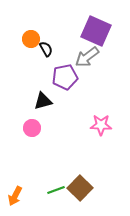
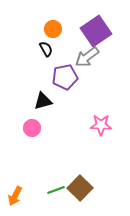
purple square: rotated 32 degrees clockwise
orange circle: moved 22 px right, 10 px up
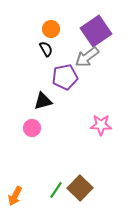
orange circle: moved 2 px left
green line: rotated 36 degrees counterclockwise
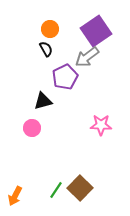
orange circle: moved 1 px left
purple pentagon: rotated 15 degrees counterclockwise
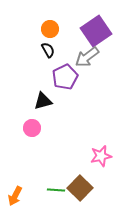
black semicircle: moved 2 px right, 1 px down
pink star: moved 31 px down; rotated 15 degrees counterclockwise
green line: rotated 60 degrees clockwise
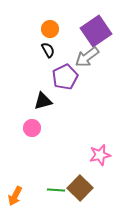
pink star: moved 1 px left, 1 px up
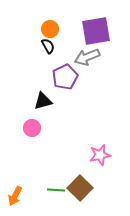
purple square: rotated 24 degrees clockwise
black semicircle: moved 4 px up
gray arrow: rotated 15 degrees clockwise
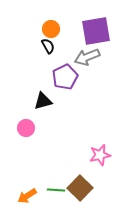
orange circle: moved 1 px right
pink circle: moved 6 px left
orange arrow: moved 12 px right; rotated 30 degrees clockwise
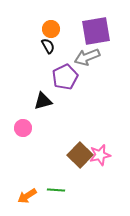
pink circle: moved 3 px left
brown square: moved 33 px up
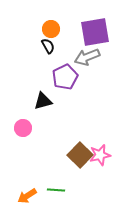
purple square: moved 1 px left, 1 px down
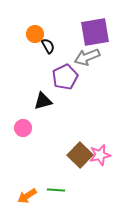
orange circle: moved 16 px left, 5 px down
